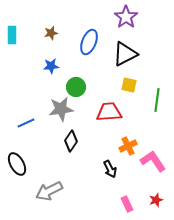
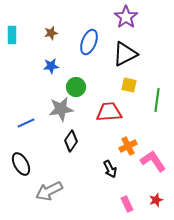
black ellipse: moved 4 px right
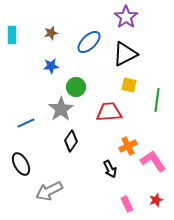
blue ellipse: rotated 25 degrees clockwise
gray star: rotated 25 degrees counterclockwise
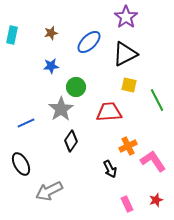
cyan rectangle: rotated 12 degrees clockwise
green line: rotated 35 degrees counterclockwise
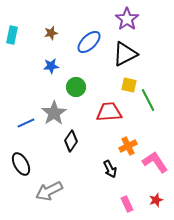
purple star: moved 1 px right, 2 px down
green line: moved 9 px left
gray star: moved 7 px left, 4 px down
pink L-shape: moved 2 px right, 1 px down
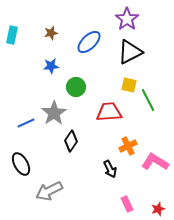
black triangle: moved 5 px right, 2 px up
pink L-shape: rotated 24 degrees counterclockwise
red star: moved 2 px right, 9 px down
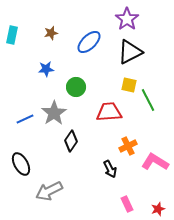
blue star: moved 5 px left, 3 px down
blue line: moved 1 px left, 4 px up
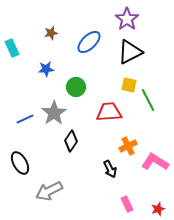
cyan rectangle: moved 13 px down; rotated 36 degrees counterclockwise
black ellipse: moved 1 px left, 1 px up
